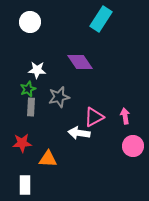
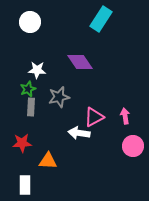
orange triangle: moved 2 px down
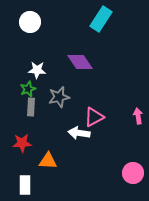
pink arrow: moved 13 px right
pink circle: moved 27 px down
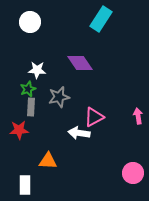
purple diamond: moved 1 px down
red star: moved 3 px left, 13 px up
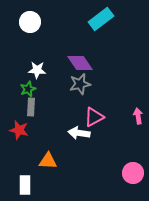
cyan rectangle: rotated 20 degrees clockwise
gray star: moved 21 px right, 13 px up
red star: rotated 18 degrees clockwise
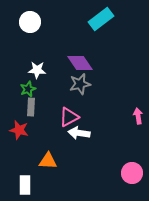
pink triangle: moved 25 px left
pink circle: moved 1 px left
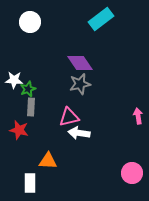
white star: moved 23 px left, 10 px down
pink triangle: rotated 15 degrees clockwise
white rectangle: moved 5 px right, 2 px up
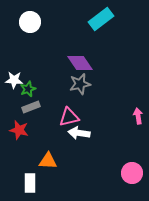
gray rectangle: rotated 66 degrees clockwise
